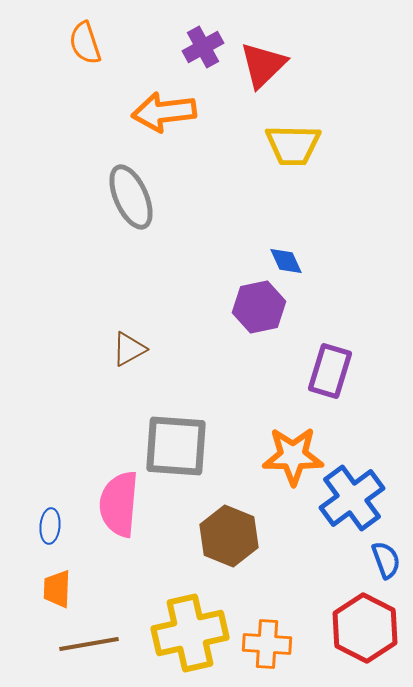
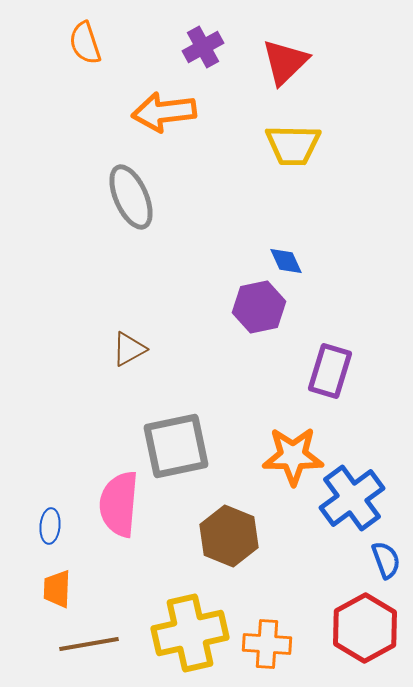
red triangle: moved 22 px right, 3 px up
gray square: rotated 16 degrees counterclockwise
red hexagon: rotated 4 degrees clockwise
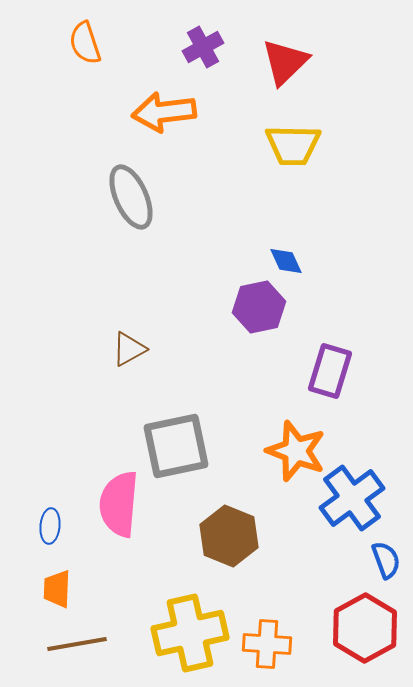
orange star: moved 3 px right, 5 px up; rotated 20 degrees clockwise
brown line: moved 12 px left
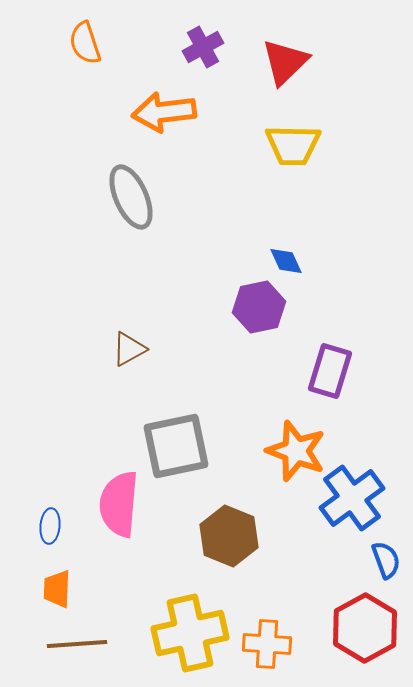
brown line: rotated 6 degrees clockwise
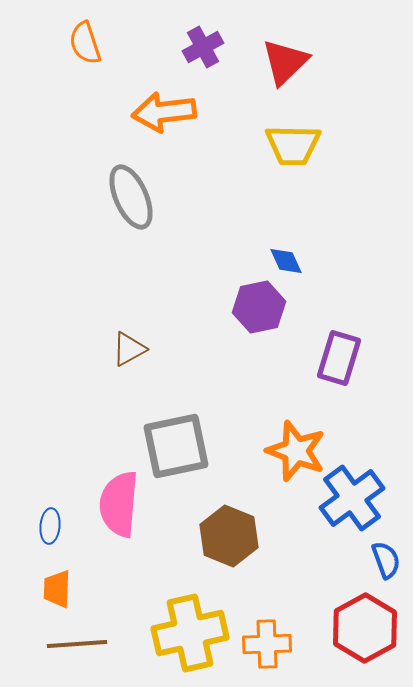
purple rectangle: moved 9 px right, 13 px up
orange cross: rotated 6 degrees counterclockwise
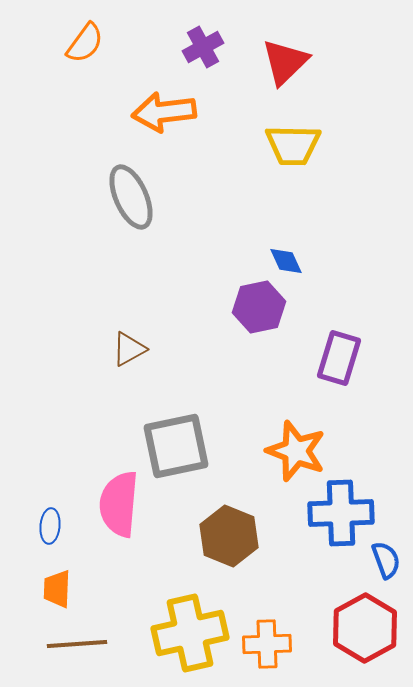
orange semicircle: rotated 126 degrees counterclockwise
blue cross: moved 11 px left, 15 px down; rotated 34 degrees clockwise
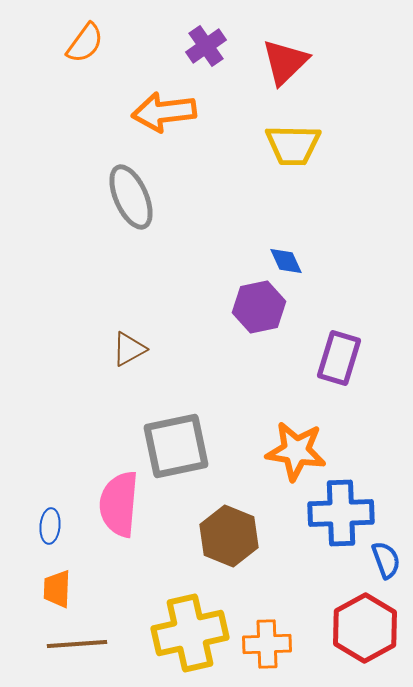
purple cross: moved 3 px right, 1 px up; rotated 6 degrees counterclockwise
orange star: rotated 12 degrees counterclockwise
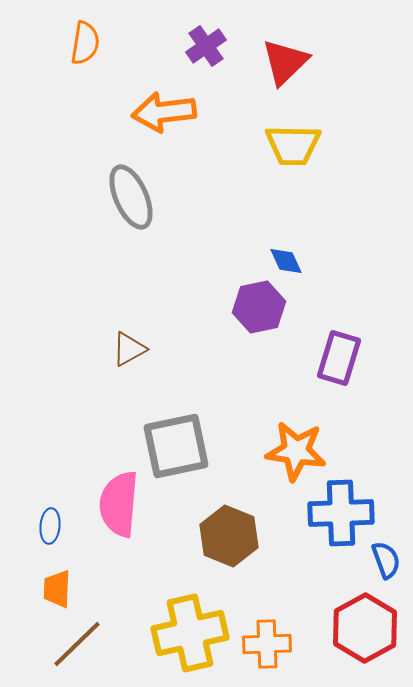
orange semicircle: rotated 27 degrees counterclockwise
brown line: rotated 40 degrees counterclockwise
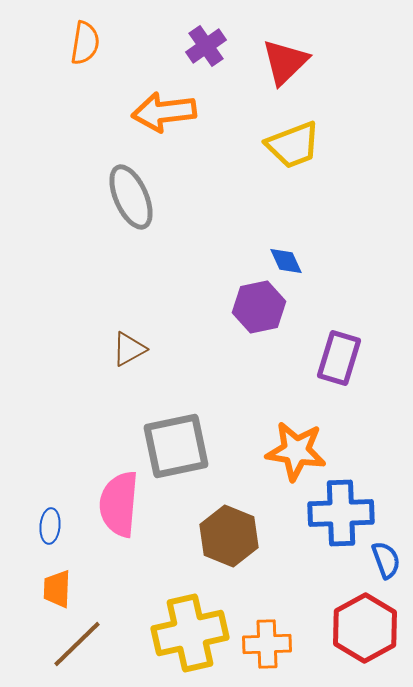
yellow trapezoid: rotated 22 degrees counterclockwise
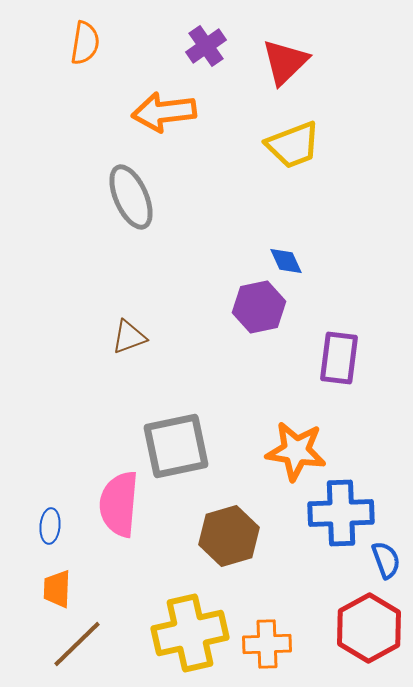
brown triangle: moved 12 px up; rotated 9 degrees clockwise
purple rectangle: rotated 10 degrees counterclockwise
brown hexagon: rotated 22 degrees clockwise
red hexagon: moved 4 px right
